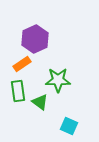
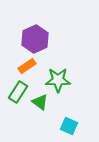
orange rectangle: moved 5 px right, 2 px down
green rectangle: moved 1 px down; rotated 40 degrees clockwise
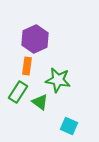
orange rectangle: rotated 48 degrees counterclockwise
green star: rotated 10 degrees clockwise
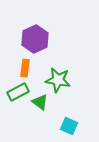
orange rectangle: moved 2 px left, 2 px down
green rectangle: rotated 30 degrees clockwise
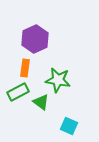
green triangle: moved 1 px right
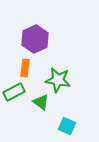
green rectangle: moved 4 px left
cyan square: moved 2 px left
